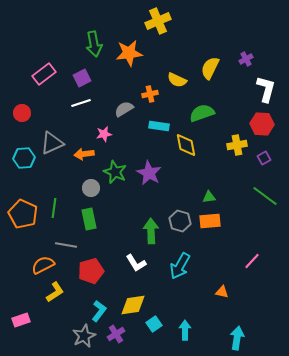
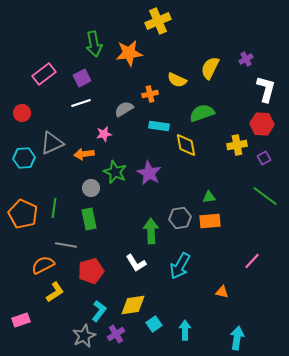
gray hexagon at (180, 221): moved 3 px up; rotated 25 degrees counterclockwise
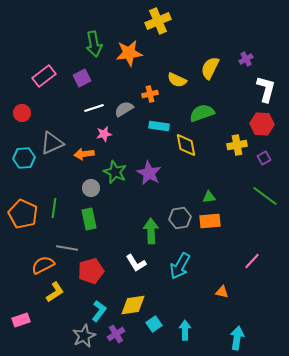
pink rectangle at (44, 74): moved 2 px down
white line at (81, 103): moved 13 px right, 5 px down
gray line at (66, 245): moved 1 px right, 3 px down
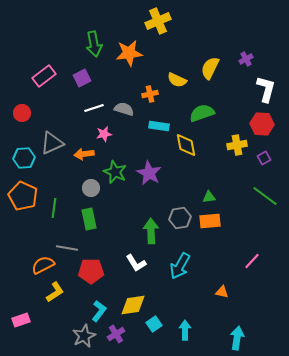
gray semicircle at (124, 109): rotated 48 degrees clockwise
orange pentagon at (23, 214): moved 18 px up
red pentagon at (91, 271): rotated 15 degrees clockwise
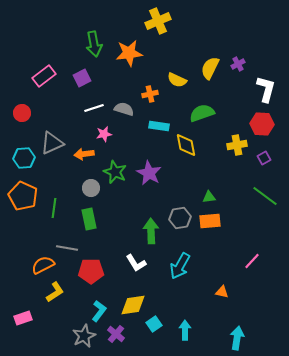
purple cross at (246, 59): moved 8 px left, 5 px down
pink rectangle at (21, 320): moved 2 px right, 2 px up
purple cross at (116, 334): rotated 18 degrees counterclockwise
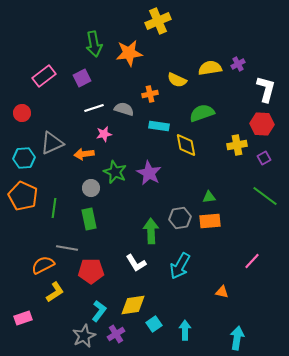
yellow semicircle at (210, 68): rotated 55 degrees clockwise
purple cross at (116, 334): rotated 18 degrees clockwise
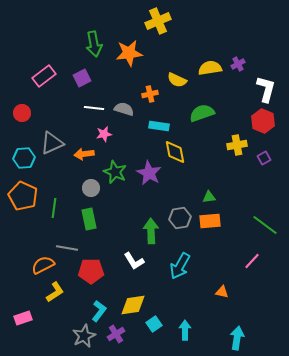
white line at (94, 108): rotated 24 degrees clockwise
red hexagon at (262, 124): moved 1 px right, 3 px up; rotated 20 degrees clockwise
yellow diamond at (186, 145): moved 11 px left, 7 px down
green line at (265, 196): moved 29 px down
white L-shape at (136, 263): moved 2 px left, 2 px up
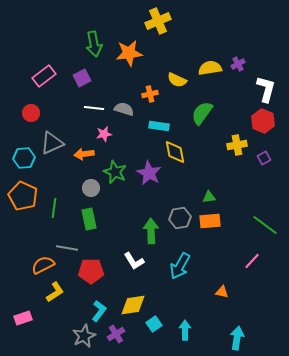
red circle at (22, 113): moved 9 px right
green semicircle at (202, 113): rotated 35 degrees counterclockwise
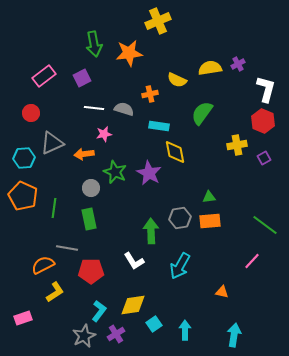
cyan arrow at (237, 338): moved 3 px left, 3 px up
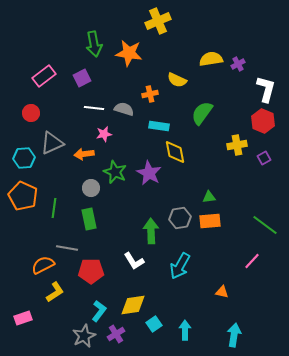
orange star at (129, 53): rotated 16 degrees clockwise
yellow semicircle at (210, 68): moved 1 px right, 9 px up
